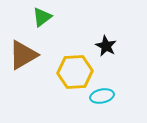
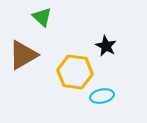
green triangle: rotated 40 degrees counterclockwise
yellow hexagon: rotated 12 degrees clockwise
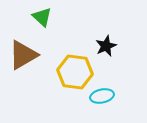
black star: rotated 20 degrees clockwise
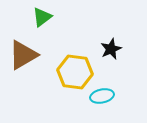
green triangle: rotated 40 degrees clockwise
black star: moved 5 px right, 3 px down
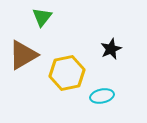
green triangle: rotated 15 degrees counterclockwise
yellow hexagon: moved 8 px left, 1 px down; rotated 20 degrees counterclockwise
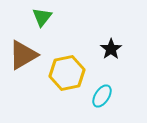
black star: rotated 10 degrees counterclockwise
cyan ellipse: rotated 45 degrees counterclockwise
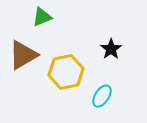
green triangle: rotated 30 degrees clockwise
yellow hexagon: moved 1 px left, 1 px up
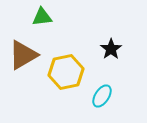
green triangle: rotated 15 degrees clockwise
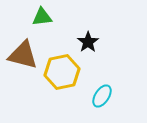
black star: moved 23 px left, 7 px up
brown triangle: rotated 44 degrees clockwise
yellow hexagon: moved 4 px left
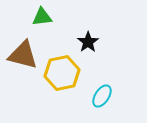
yellow hexagon: moved 1 px down
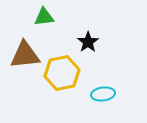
green triangle: moved 2 px right
brown triangle: moved 2 px right; rotated 20 degrees counterclockwise
cyan ellipse: moved 1 px right, 2 px up; rotated 50 degrees clockwise
